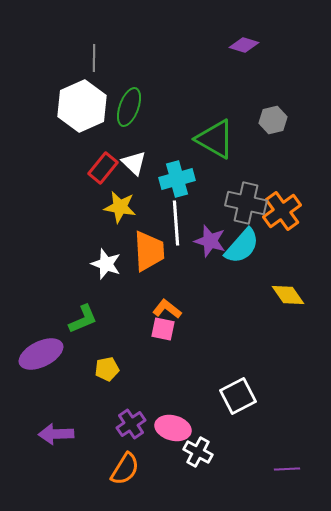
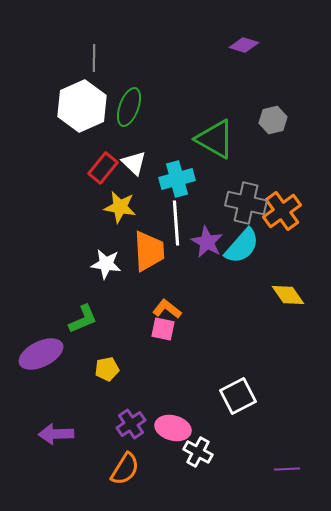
purple star: moved 3 px left, 1 px down; rotated 12 degrees clockwise
white star: rotated 12 degrees counterclockwise
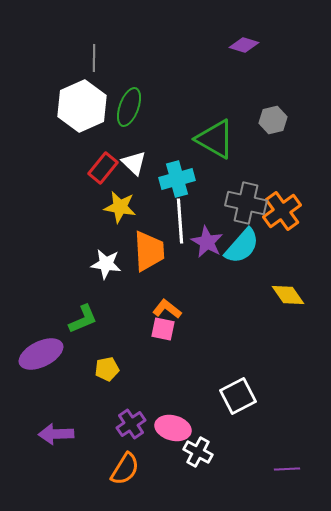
white line: moved 4 px right, 2 px up
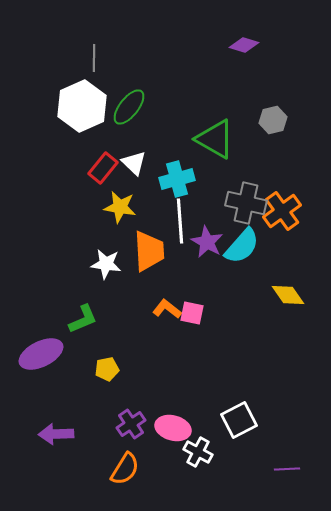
green ellipse: rotated 18 degrees clockwise
pink square: moved 29 px right, 16 px up
white square: moved 1 px right, 24 px down
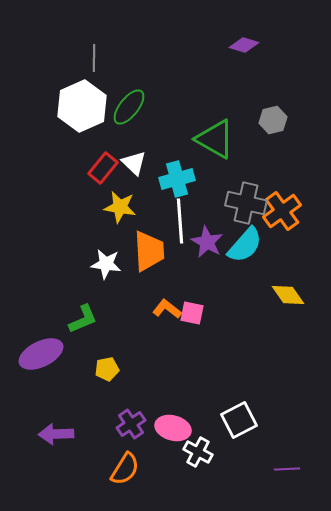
cyan semicircle: moved 3 px right, 1 px up
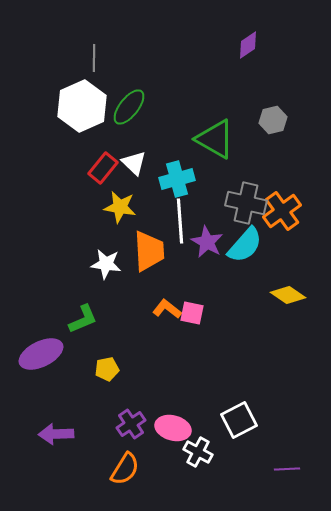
purple diamond: moved 4 px right; rotated 52 degrees counterclockwise
yellow diamond: rotated 20 degrees counterclockwise
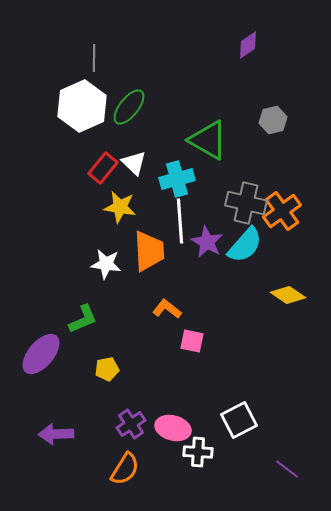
green triangle: moved 7 px left, 1 px down
pink square: moved 28 px down
purple ellipse: rotated 24 degrees counterclockwise
white cross: rotated 24 degrees counterclockwise
purple line: rotated 40 degrees clockwise
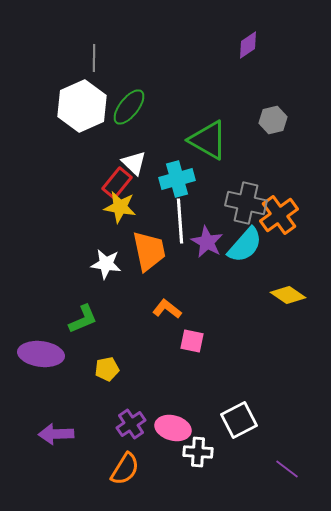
red rectangle: moved 14 px right, 15 px down
orange cross: moved 3 px left, 4 px down
orange trapezoid: rotated 9 degrees counterclockwise
purple ellipse: rotated 57 degrees clockwise
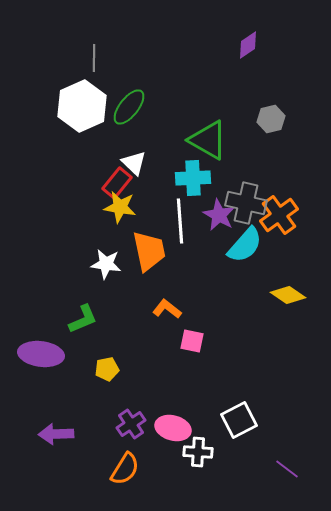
gray hexagon: moved 2 px left, 1 px up
cyan cross: moved 16 px right, 1 px up; rotated 12 degrees clockwise
purple star: moved 12 px right, 27 px up
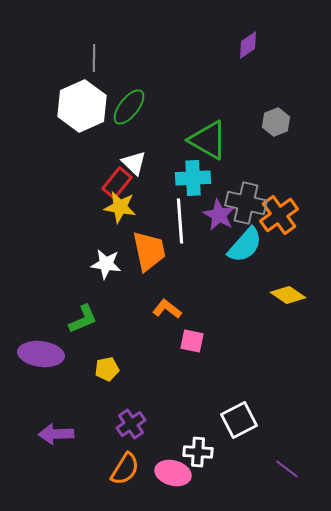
gray hexagon: moved 5 px right, 3 px down; rotated 8 degrees counterclockwise
pink ellipse: moved 45 px down
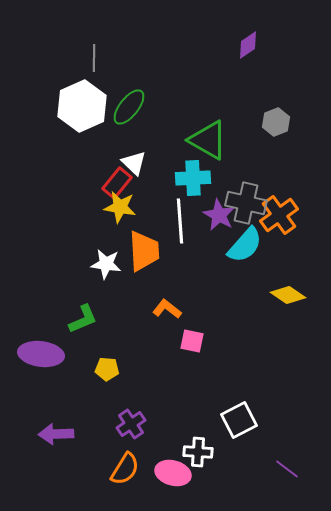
orange trapezoid: moved 5 px left; rotated 9 degrees clockwise
yellow pentagon: rotated 15 degrees clockwise
